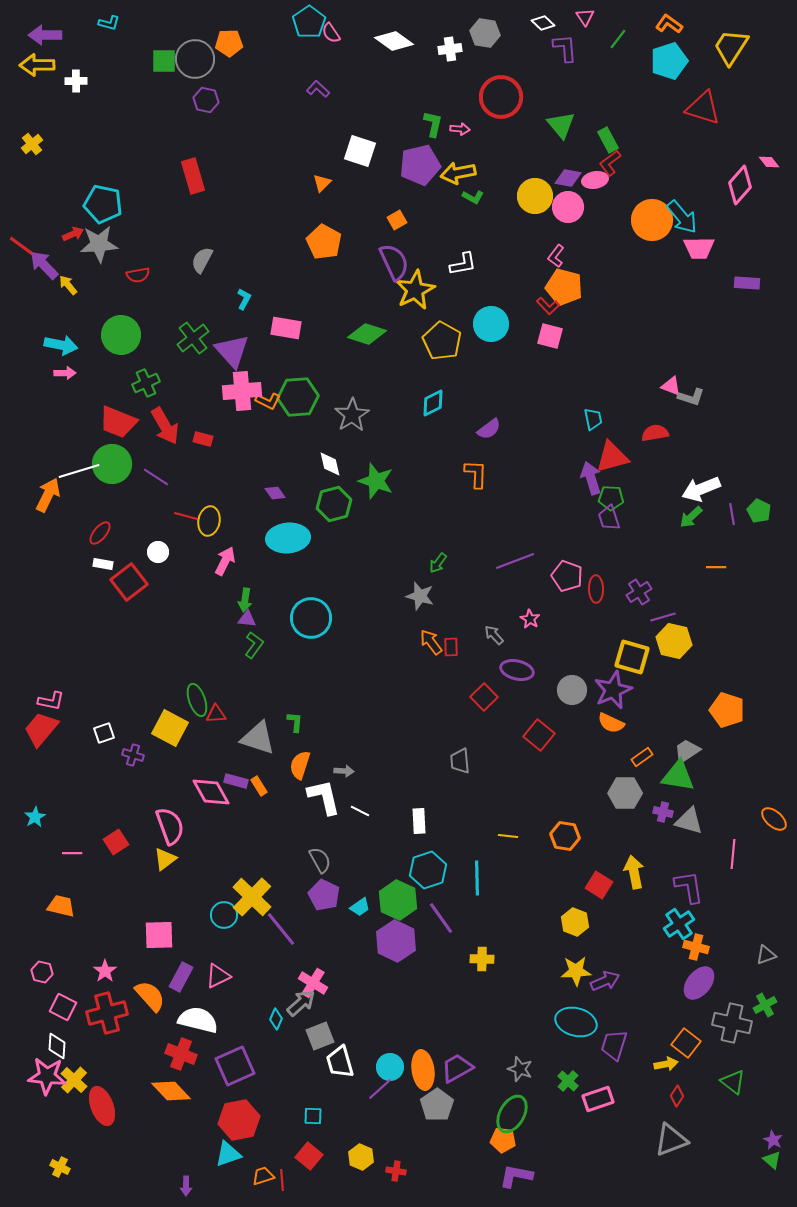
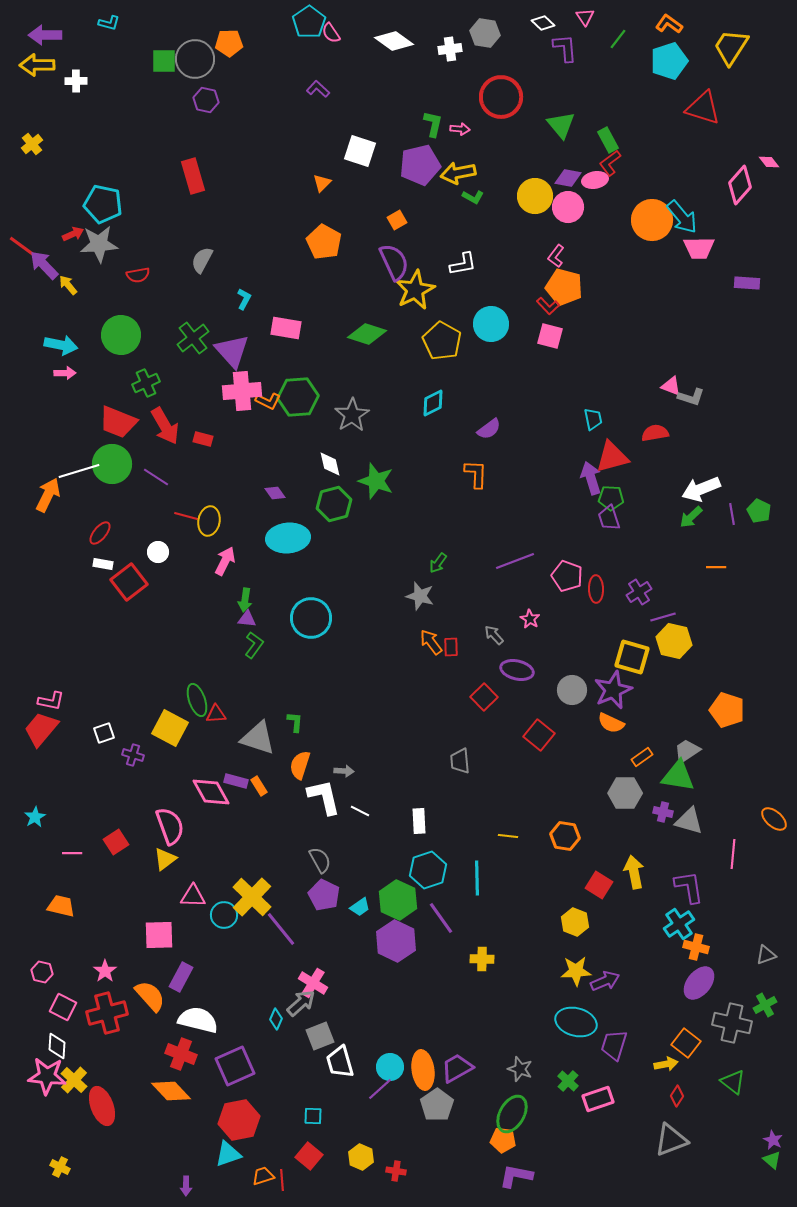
pink triangle at (218, 976): moved 25 px left, 80 px up; rotated 28 degrees clockwise
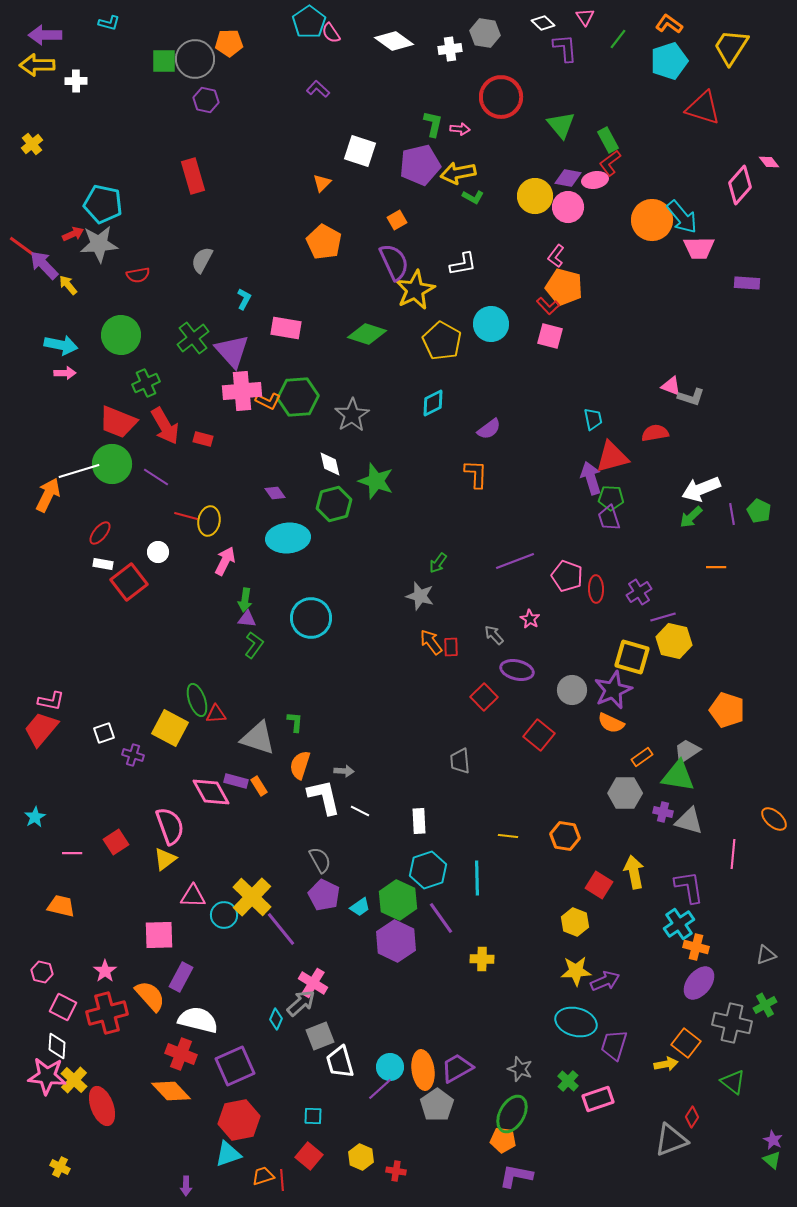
red diamond at (677, 1096): moved 15 px right, 21 px down
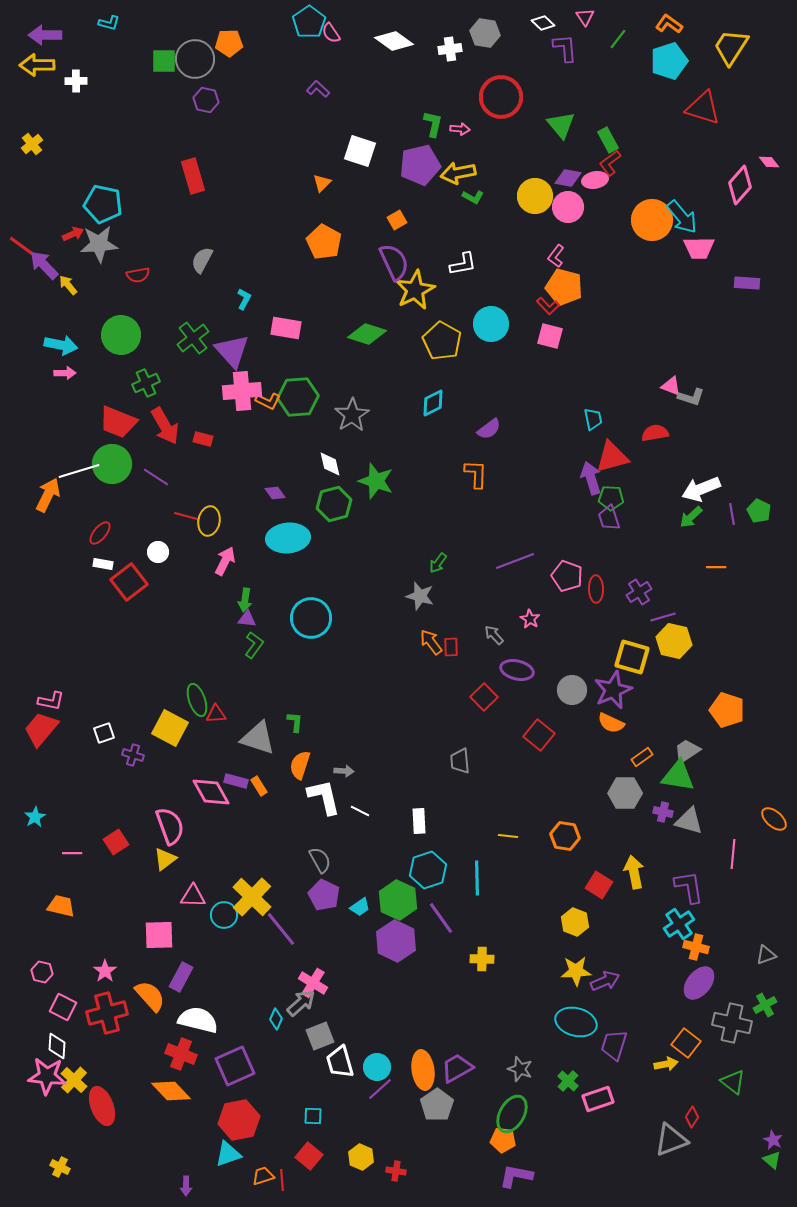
cyan circle at (390, 1067): moved 13 px left
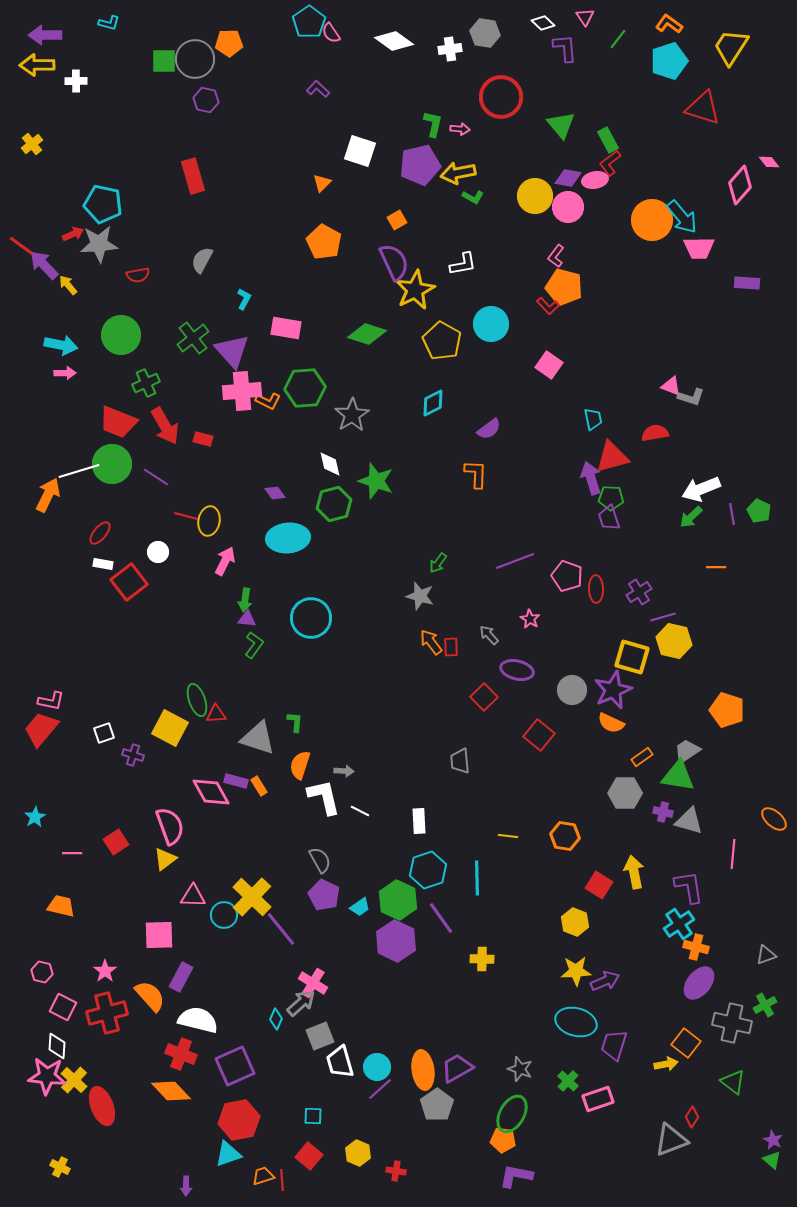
pink square at (550, 336): moved 1 px left, 29 px down; rotated 20 degrees clockwise
green hexagon at (298, 397): moved 7 px right, 9 px up
gray arrow at (494, 635): moved 5 px left
yellow hexagon at (361, 1157): moved 3 px left, 4 px up
